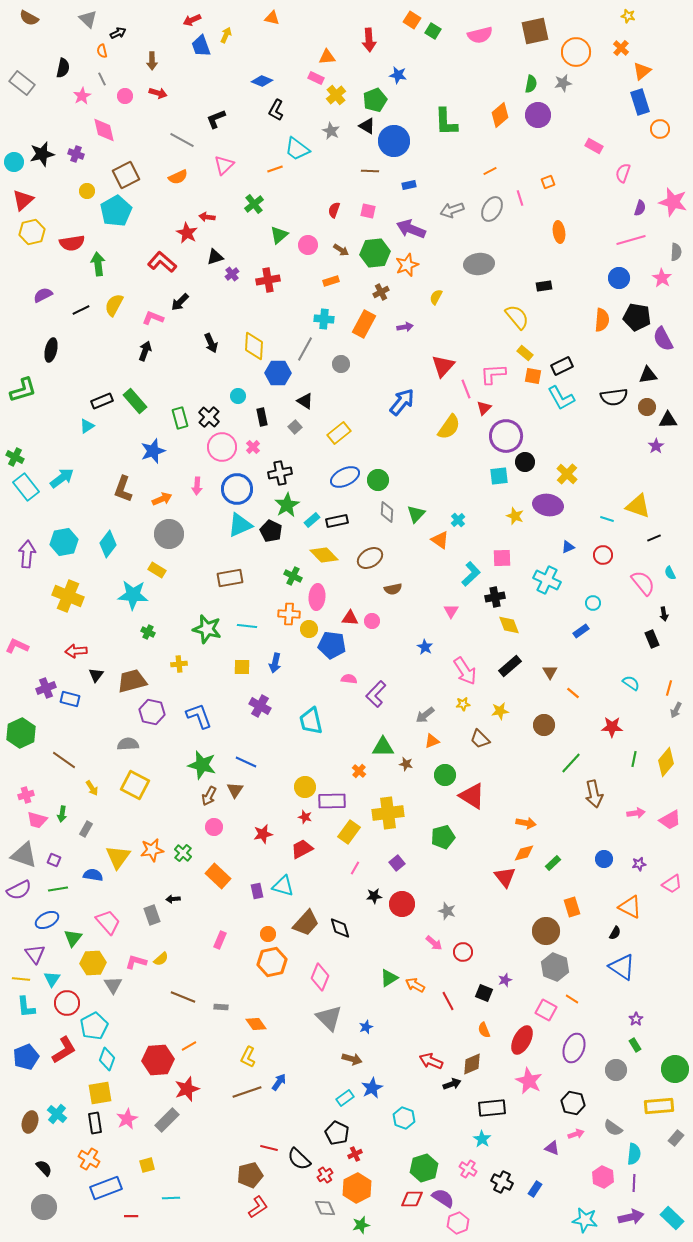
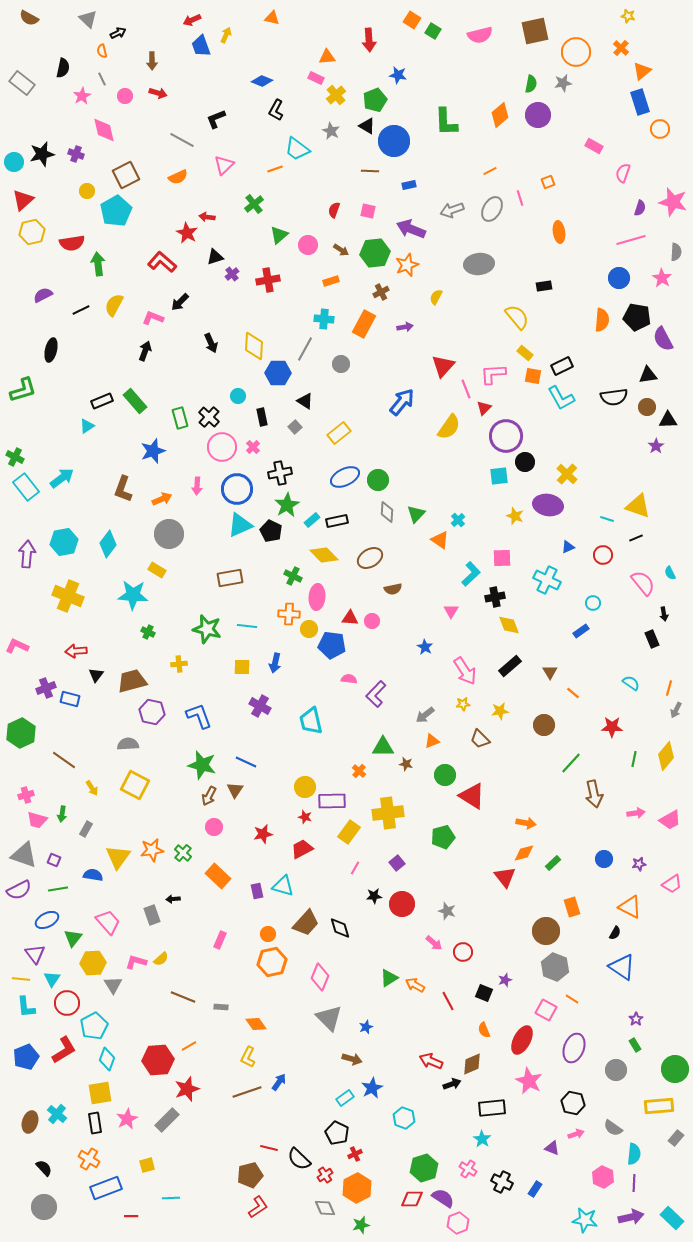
black line at (654, 538): moved 18 px left
yellow diamond at (666, 762): moved 6 px up
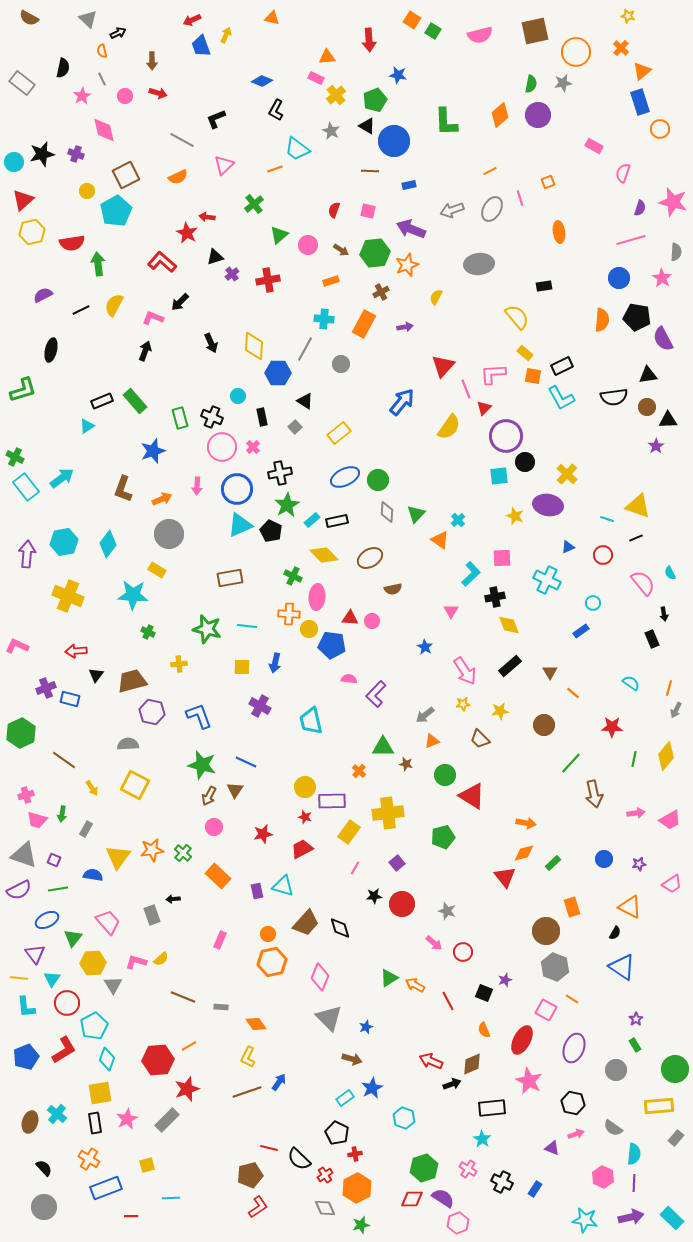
black cross at (209, 417): moved 3 px right; rotated 20 degrees counterclockwise
yellow line at (21, 979): moved 2 px left, 1 px up
red cross at (355, 1154): rotated 16 degrees clockwise
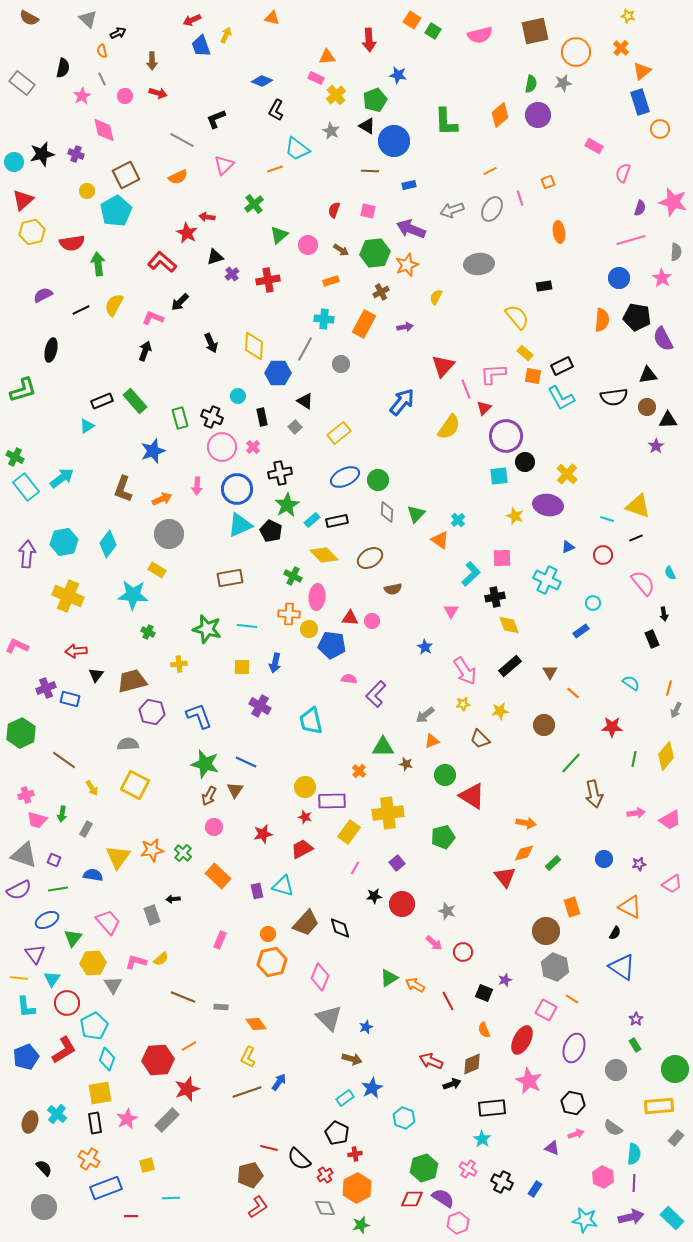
green star at (202, 765): moved 3 px right, 1 px up
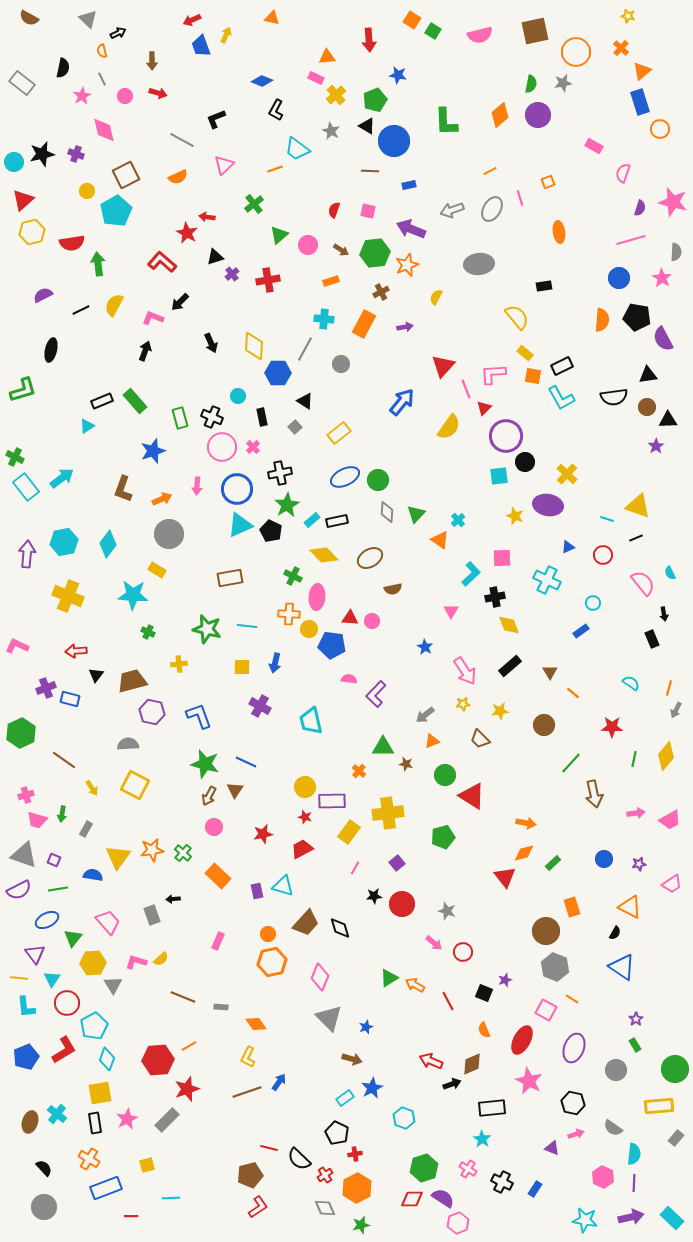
pink rectangle at (220, 940): moved 2 px left, 1 px down
